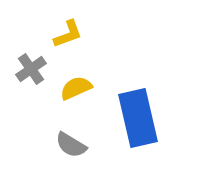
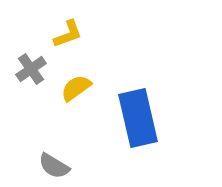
yellow semicircle: rotated 12 degrees counterclockwise
gray semicircle: moved 17 px left, 21 px down
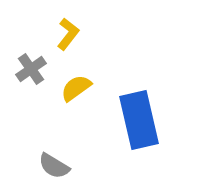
yellow L-shape: rotated 32 degrees counterclockwise
blue rectangle: moved 1 px right, 2 px down
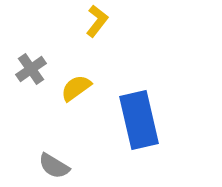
yellow L-shape: moved 29 px right, 13 px up
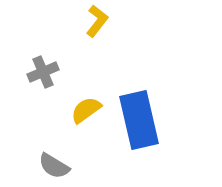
gray cross: moved 12 px right, 3 px down; rotated 12 degrees clockwise
yellow semicircle: moved 10 px right, 22 px down
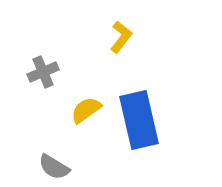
yellow L-shape: moved 24 px right, 16 px down
gray semicircle: moved 1 px down
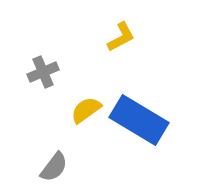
yellow L-shape: rotated 24 degrees clockwise
blue rectangle: rotated 46 degrees counterclockwise
gray semicircle: rotated 84 degrees counterclockwise
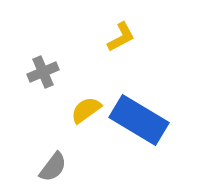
gray semicircle: moved 1 px left
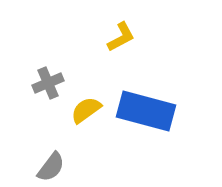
gray cross: moved 5 px right, 11 px down
blue rectangle: moved 7 px right, 9 px up; rotated 16 degrees counterclockwise
gray semicircle: moved 2 px left
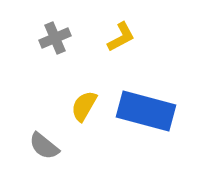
gray cross: moved 7 px right, 45 px up
yellow semicircle: moved 2 px left, 4 px up; rotated 24 degrees counterclockwise
gray semicircle: moved 7 px left, 21 px up; rotated 92 degrees clockwise
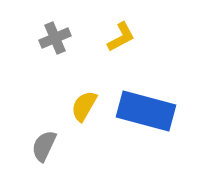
gray semicircle: rotated 76 degrees clockwise
